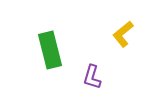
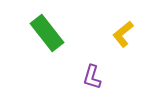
green rectangle: moved 3 px left, 17 px up; rotated 24 degrees counterclockwise
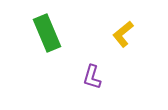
green rectangle: rotated 15 degrees clockwise
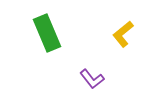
purple L-shape: moved 2 px down; rotated 55 degrees counterclockwise
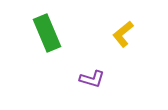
purple L-shape: rotated 35 degrees counterclockwise
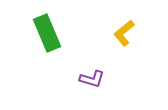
yellow L-shape: moved 1 px right, 1 px up
